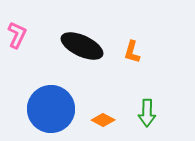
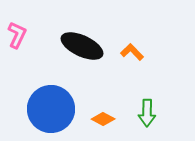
orange L-shape: rotated 120 degrees clockwise
orange diamond: moved 1 px up
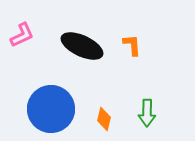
pink L-shape: moved 5 px right; rotated 40 degrees clockwise
orange L-shape: moved 7 px up; rotated 40 degrees clockwise
orange diamond: moved 1 px right; rotated 75 degrees clockwise
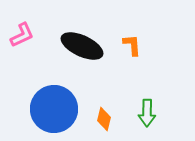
blue circle: moved 3 px right
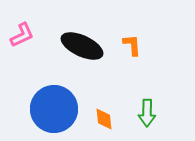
orange diamond: rotated 20 degrees counterclockwise
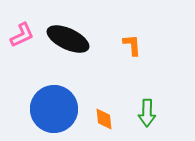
black ellipse: moved 14 px left, 7 px up
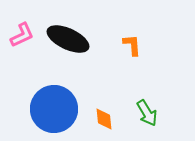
green arrow: rotated 32 degrees counterclockwise
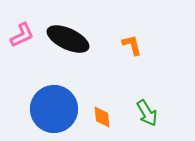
orange L-shape: rotated 10 degrees counterclockwise
orange diamond: moved 2 px left, 2 px up
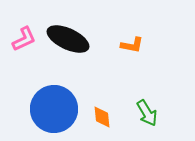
pink L-shape: moved 2 px right, 4 px down
orange L-shape: rotated 115 degrees clockwise
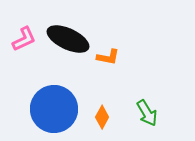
orange L-shape: moved 24 px left, 12 px down
orange diamond: rotated 35 degrees clockwise
